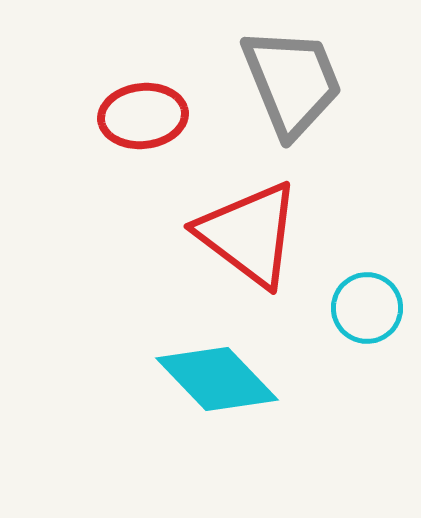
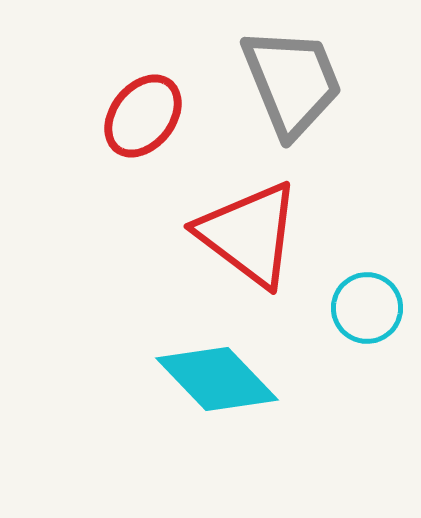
red ellipse: rotated 46 degrees counterclockwise
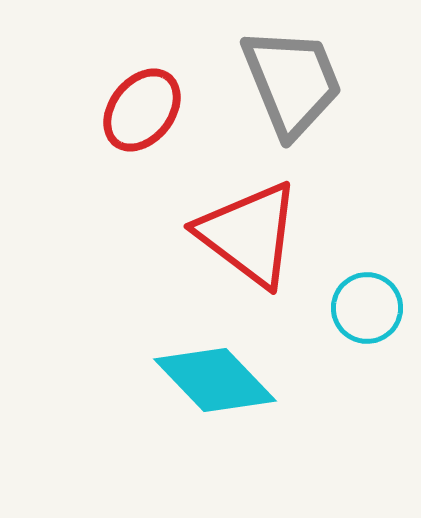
red ellipse: moved 1 px left, 6 px up
cyan diamond: moved 2 px left, 1 px down
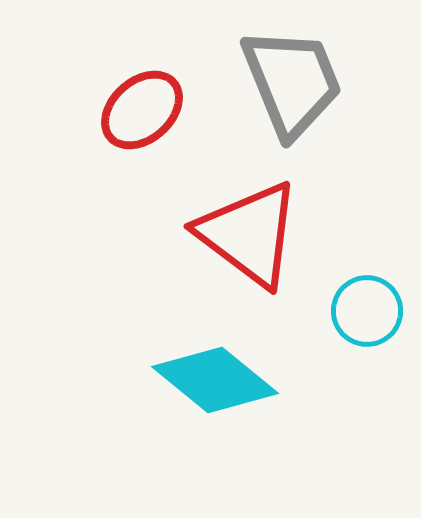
red ellipse: rotated 10 degrees clockwise
cyan circle: moved 3 px down
cyan diamond: rotated 7 degrees counterclockwise
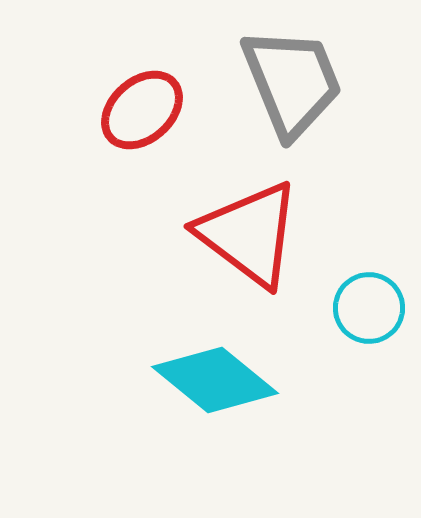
cyan circle: moved 2 px right, 3 px up
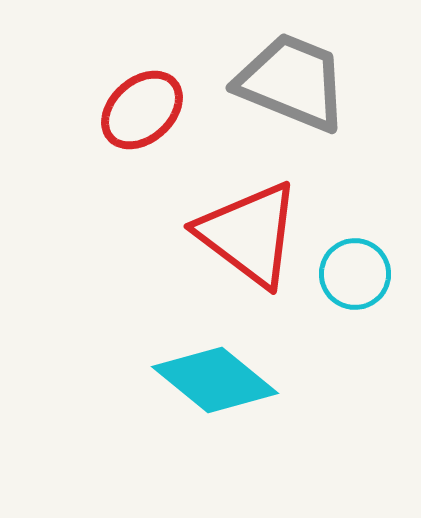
gray trapezoid: rotated 46 degrees counterclockwise
cyan circle: moved 14 px left, 34 px up
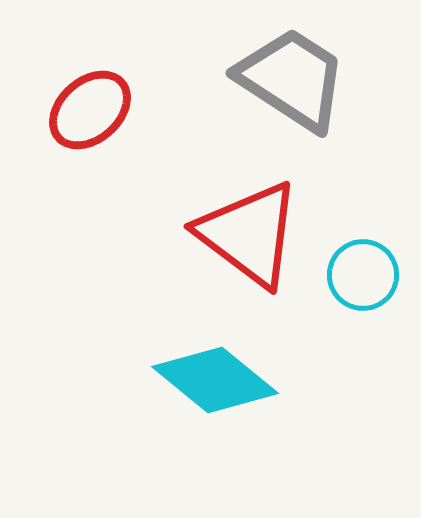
gray trapezoid: moved 3 px up; rotated 11 degrees clockwise
red ellipse: moved 52 px left
cyan circle: moved 8 px right, 1 px down
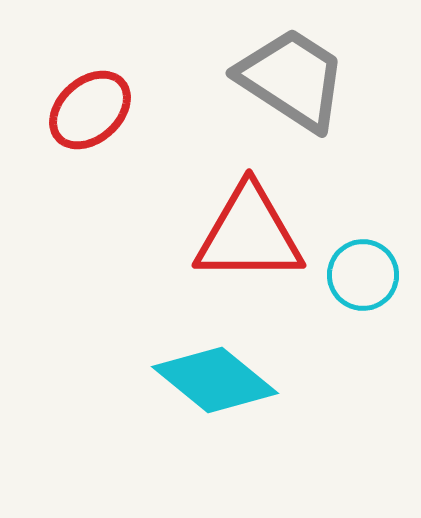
red triangle: rotated 37 degrees counterclockwise
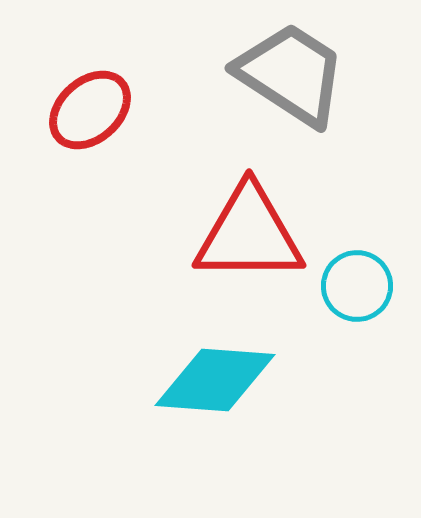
gray trapezoid: moved 1 px left, 5 px up
cyan circle: moved 6 px left, 11 px down
cyan diamond: rotated 35 degrees counterclockwise
